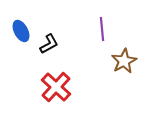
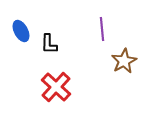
black L-shape: rotated 120 degrees clockwise
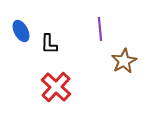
purple line: moved 2 px left
